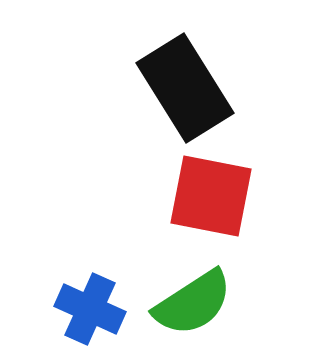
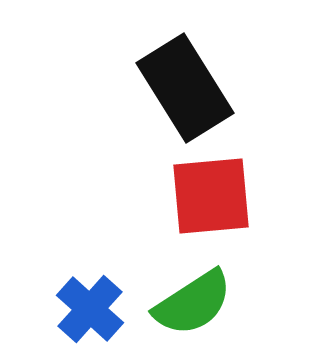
red square: rotated 16 degrees counterclockwise
blue cross: rotated 18 degrees clockwise
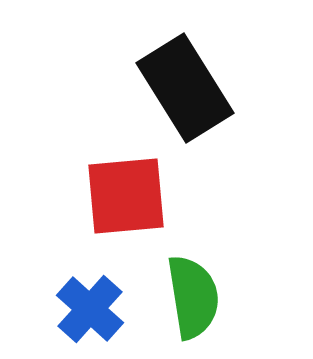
red square: moved 85 px left
green semicircle: moved 6 px up; rotated 66 degrees counterclockwise
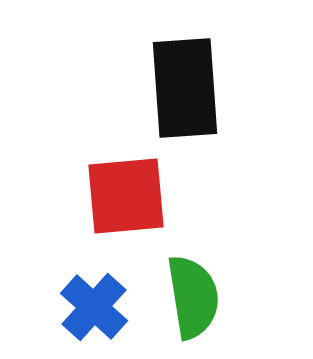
black rectangle: rotated 28 degrees clockwise
blue cross: moved 4 px right, 2 px up
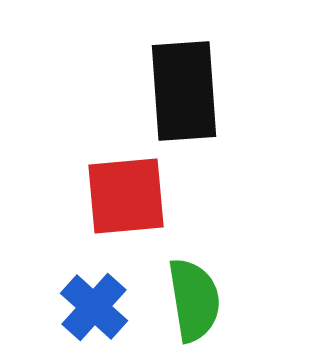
black rectangle: moved 1 px left, 3 px down
green semicircle: moved 1 px right, 3 px down
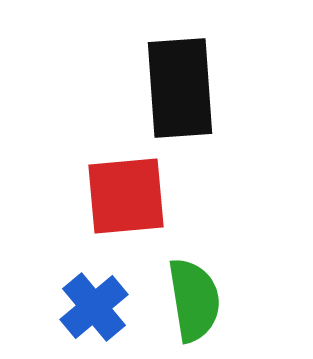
black rectangle: moved 4 px left, 3 px up
blue cross: rotated 8 degrees clockwise
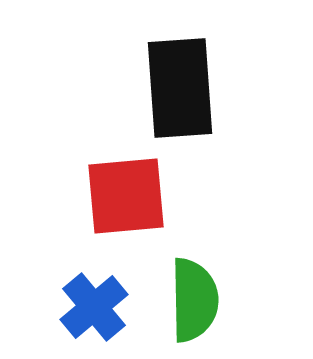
green semicircle: rotated 8 degrees clockwise
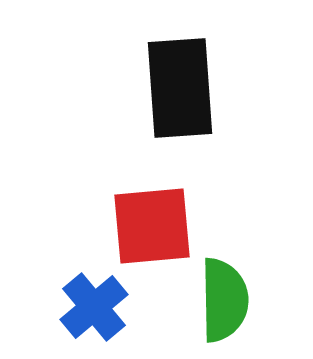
red square: moved 26 px right, 30 px down
green semicircle: moved 30 px right
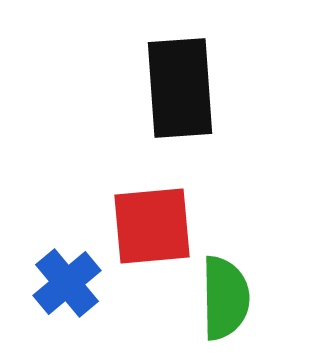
green semicircle: moved 1 px right, 2 px up
blue cross: moved 27 px left, 24 px up
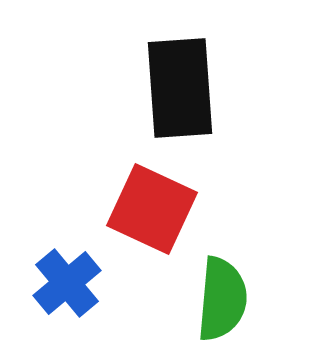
red square: moved 17 px up; rotated 30 degrees clockwise
green semicircle: moved 3 px left, 1 px down; rotated 6 degrees clockwise
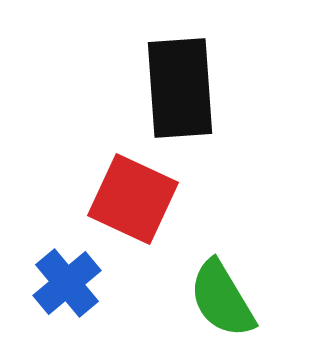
red square: moved 19 px left, 10 px up
green semicircle: rotated 144 degrees clockwise
